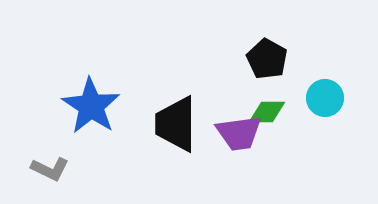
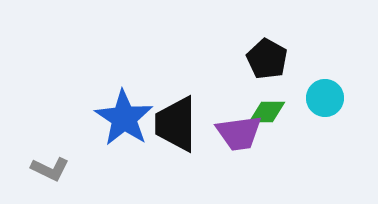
blue star: moved 33 px right, 12 px down
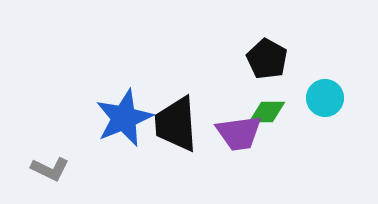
blue star: rotated 16 degrees clockwise
black trapezoid: rotated 4 degrees counterclockwise
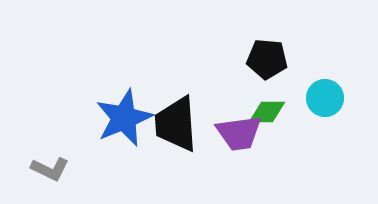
black pentagon: rotated 24 degrees counterclockwise
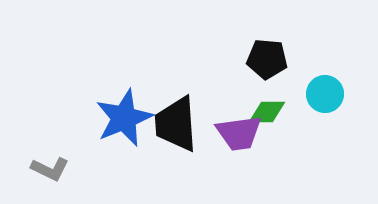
cyan circle: moved 4 px up
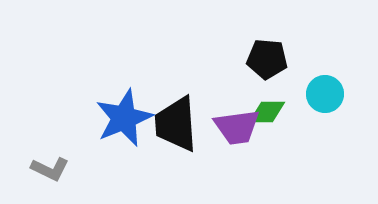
purple trapezoid: moved 2 px left, 6 px up
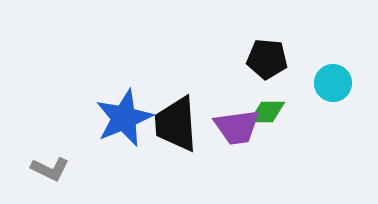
cyan circle: moved 8 px right, 11 px up
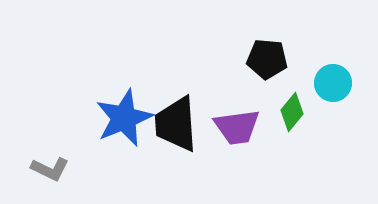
green diamond: moved 25 px right; rotated 51 degrees counterclockwise
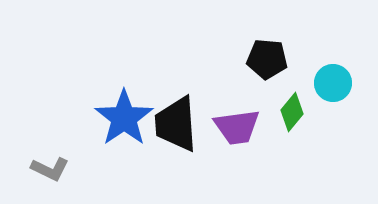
blue star: rotated 12 degrees counterclockwise
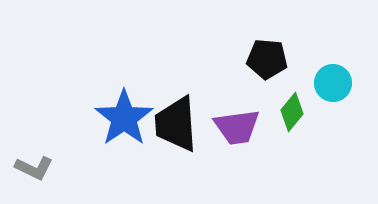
gray L-shape: moved 16 px left, 1 px up
